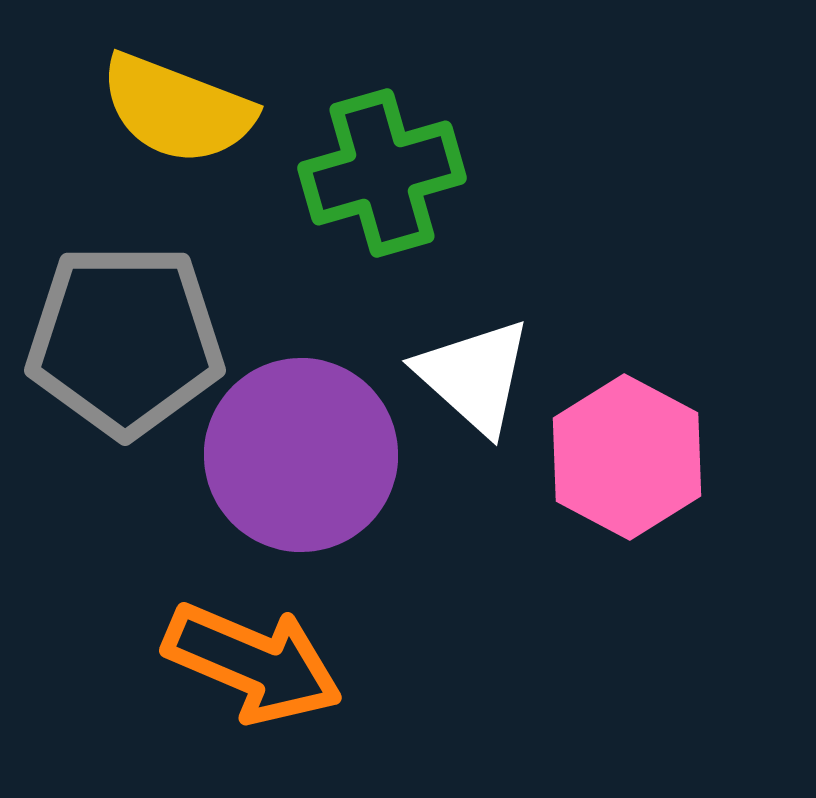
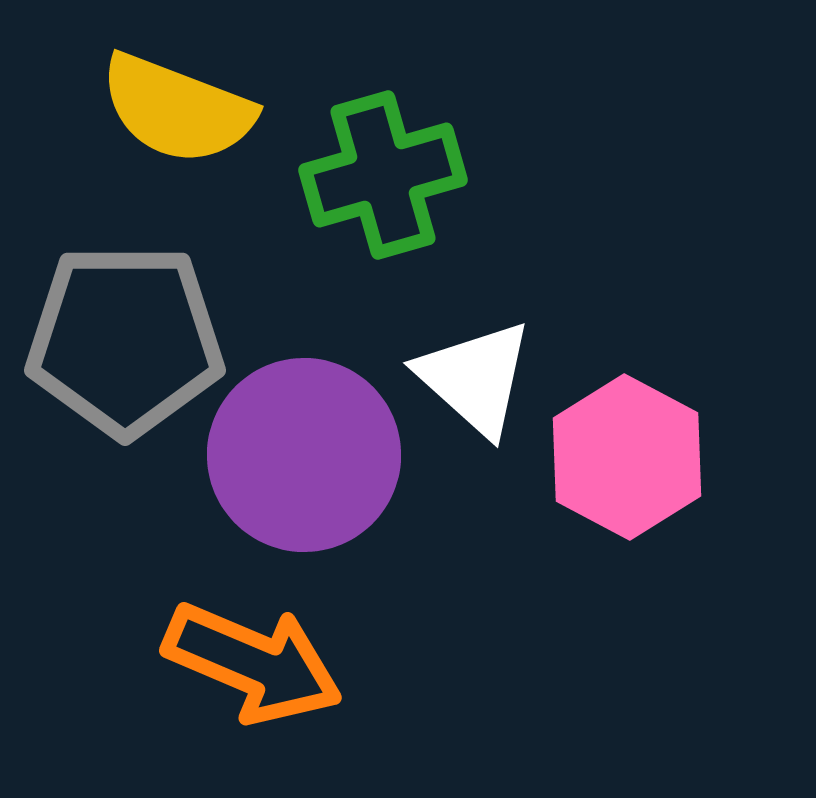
green cross: moved 1 px right, 2 px down
white triangle: moved 1 px right, 2 px down
purple circle: moved 3 px right
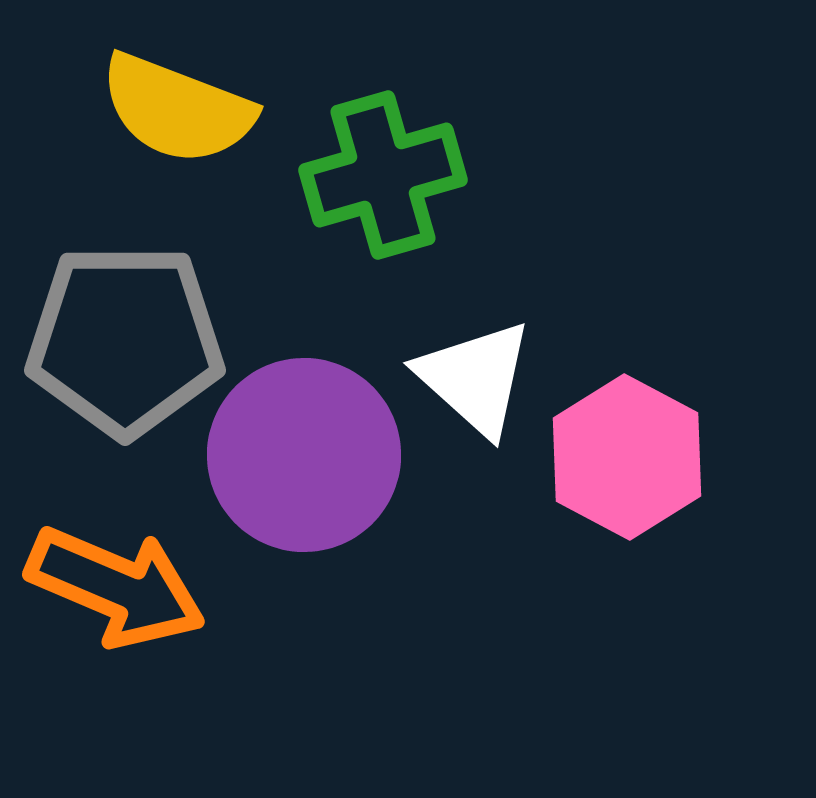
orange arrow: moved 137 px left, 76 px up
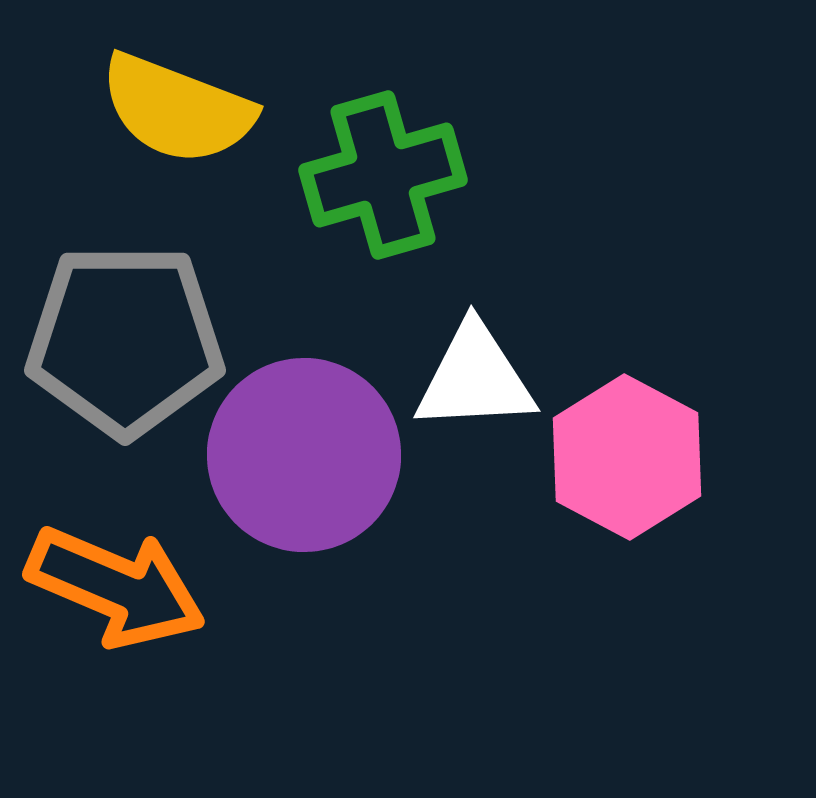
white triangle: rotated 45 degrees counterclockwise
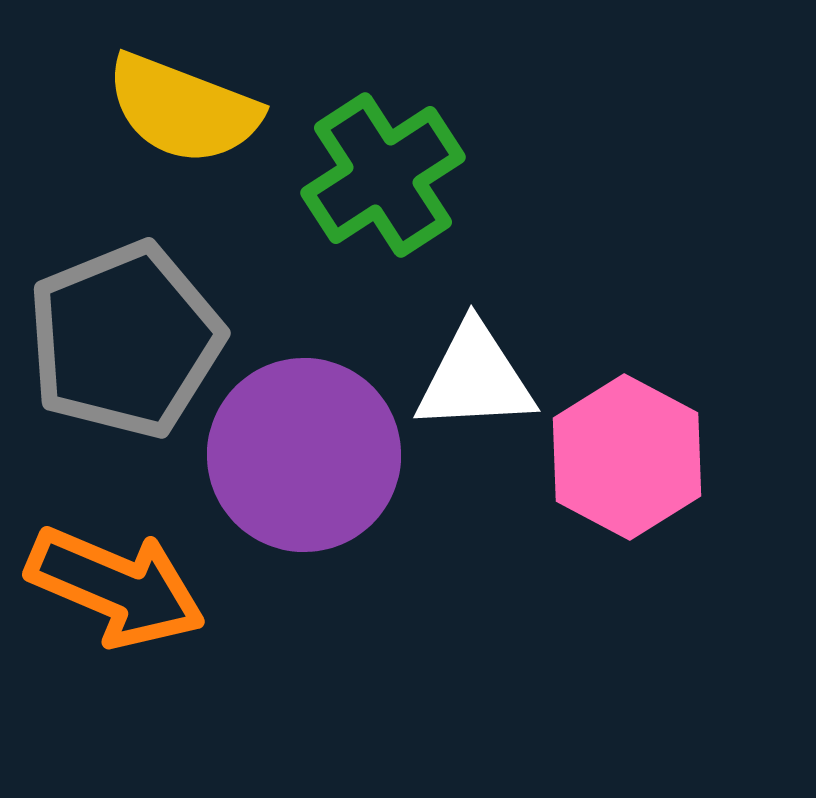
yellow semicircle: moved 6 px right
green cross: rotated 17 degrees counterclockwise
gray pentagon: rotated 22 degrees counterclockwise
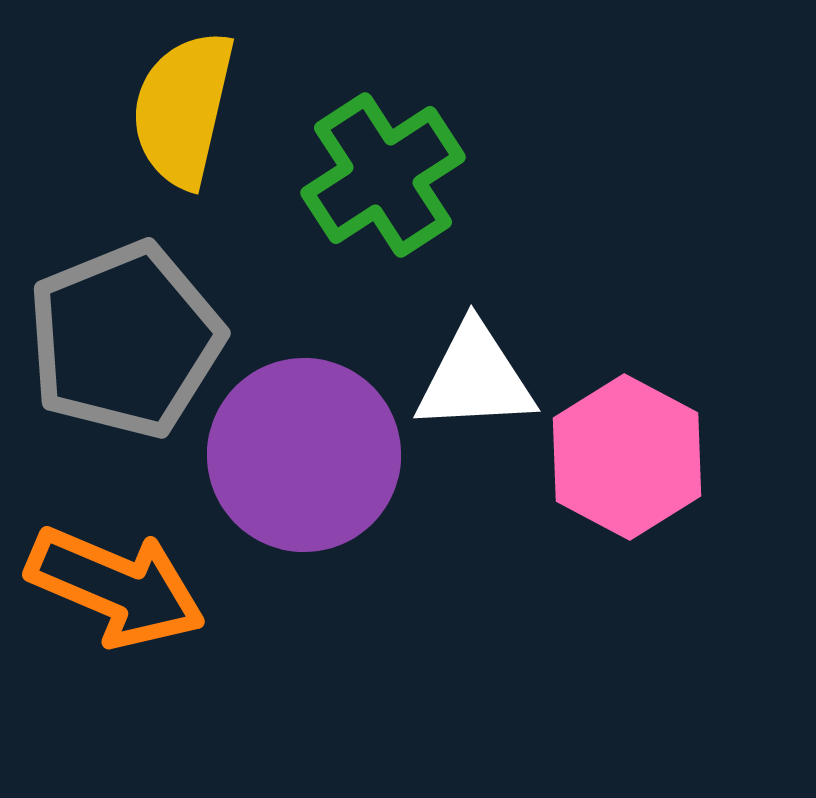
yellow semicircle: rotated 82 degrees clockwise
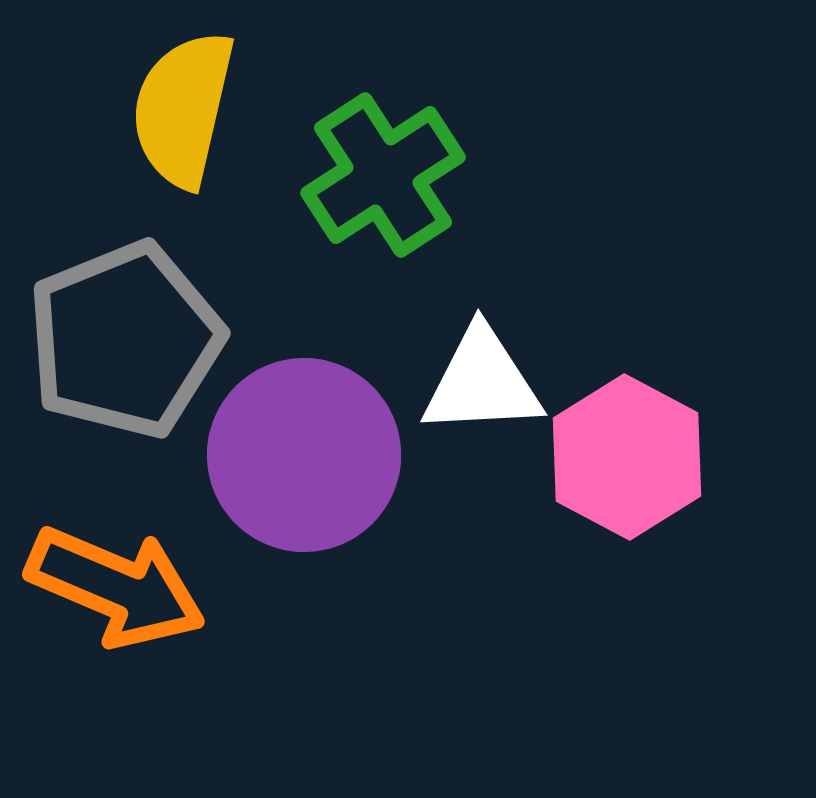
white triangle: moved 7 px right, 4 px down
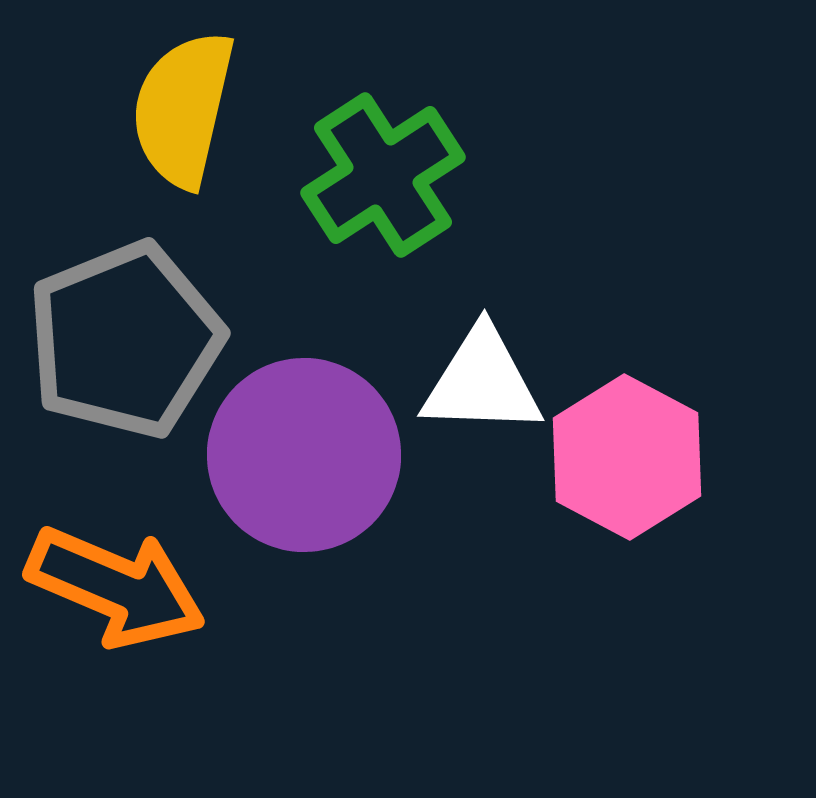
white triangle: rotated 5 degrees clockwise
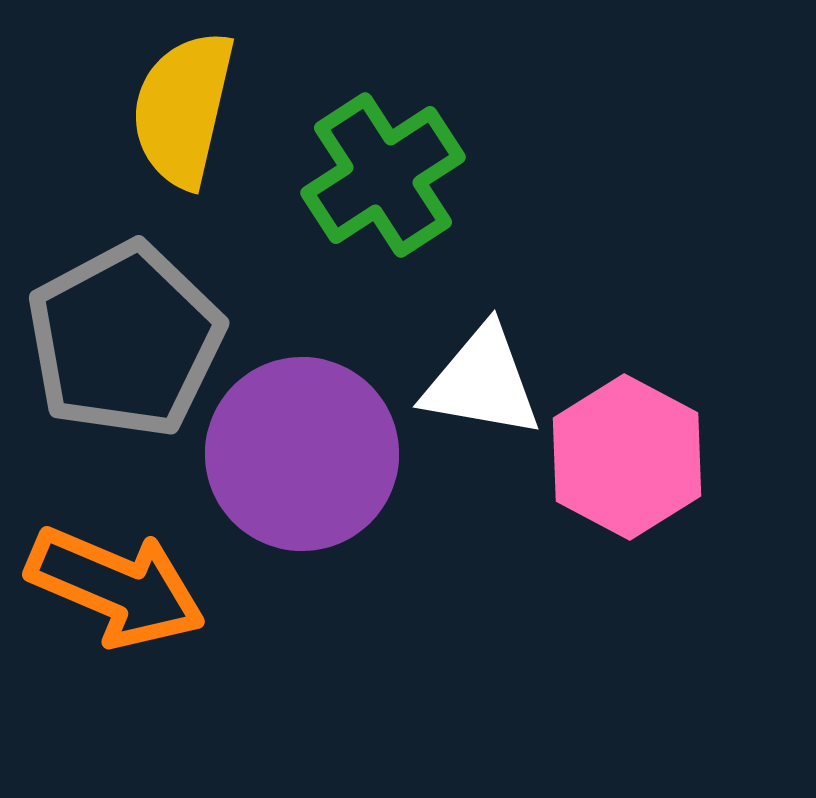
gray pentagon: rotated 6 degrees counterclockwise
white triangle: rotated 8 degrees clockwise
purple circle: moved 2 px left, 1 px up
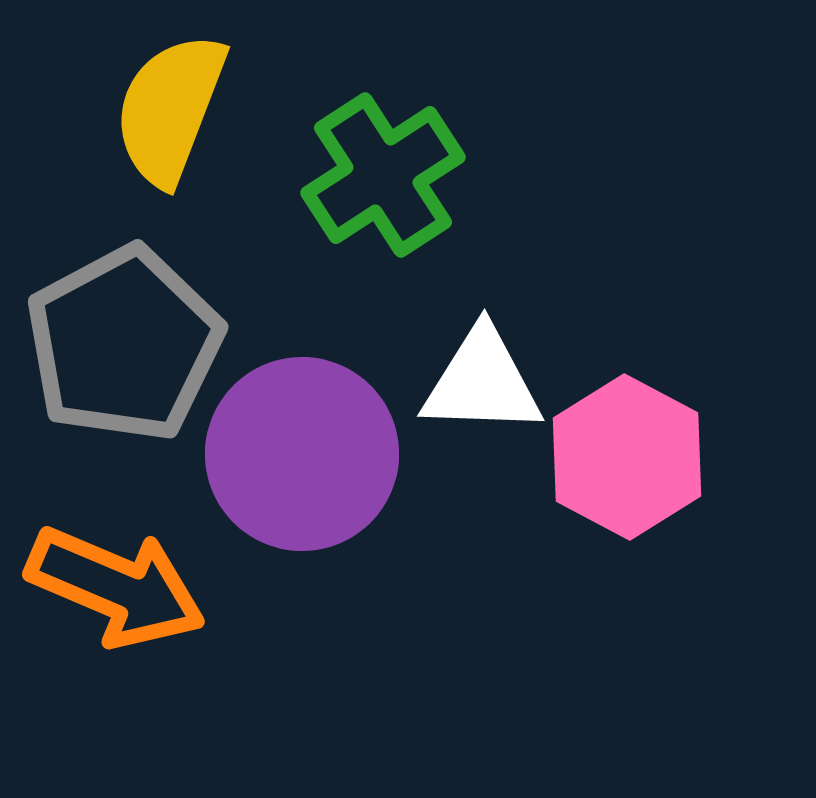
yellow semicircle: moved 13 px left; rotated 8 degrees clockwise
gray pentagon: moved 1 px left, 4 px down
white triangle: rotated 8 degrees counterclockwise
